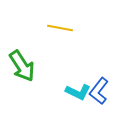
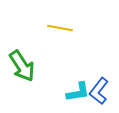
cyan L-shape: rotated 35 degrees counterclockwise
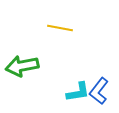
green arrow: rotated 112 degrees clockwise
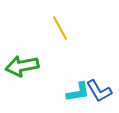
yellow line: rotated 50 degrees clockwise
blue L-shape: rotated 68 degrees counterclockwise
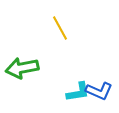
green arrow: moved 2 px down
blue L-shape: rotated 36 degrees counterclockwise
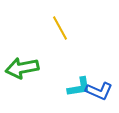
cyan L-shape: moved 1 px right, 5 px up
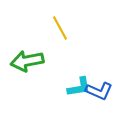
green arrow: moved 5 px right, 7 px up
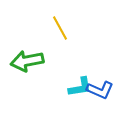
cyan L-shape: moved 1 px right
blue L-shape: moved 1 px right, 1 px up
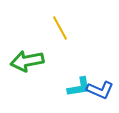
cyan L-shape: moved 1 px left
